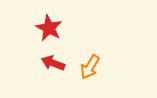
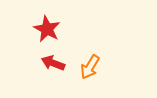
red star: moved 2 px left, 1 px down
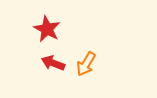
orange arrow: moved 4 px left, 3 px up
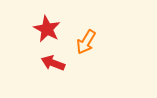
orange arrow: moved 22 px up
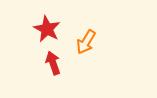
red arrow: rotated 50 degrees clockwise
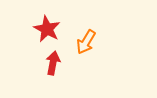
red arrow: rotated 30 degrees clockwise
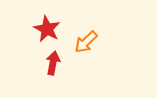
orange arrow: rotated 15 degrees clockwise
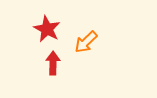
red arrow: rotated 10 degrees counterclockwise
